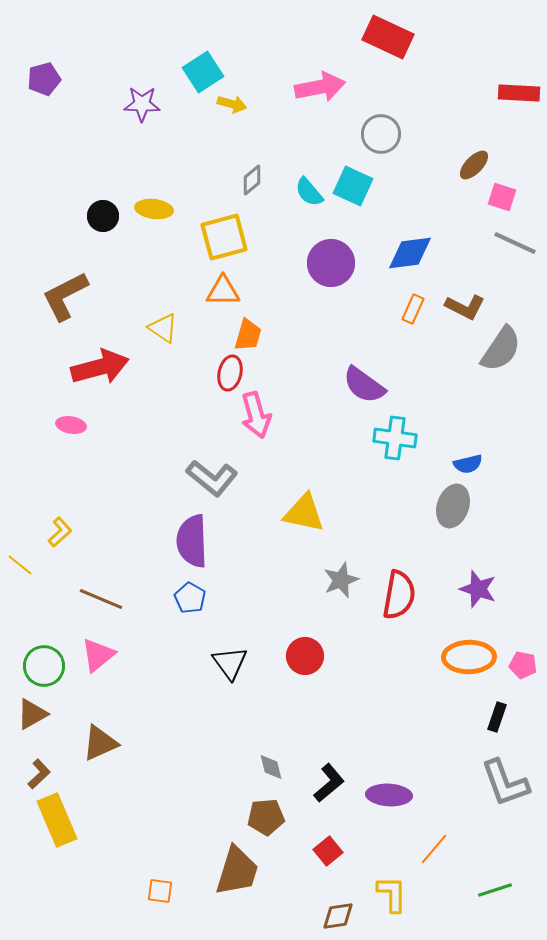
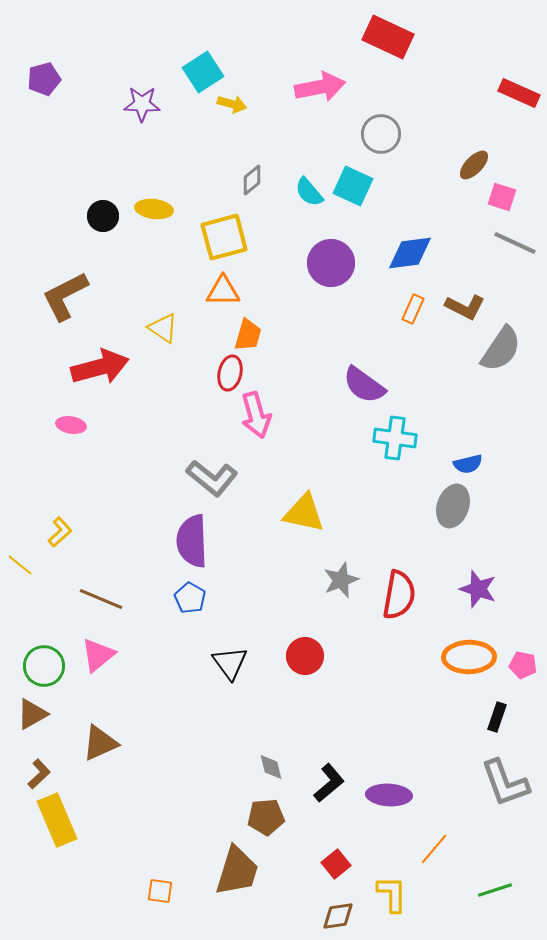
red rectangle at (519, 93): rotated 21 degrees clockwise
red square at (328, 851): moved 8 px right, 13 px down
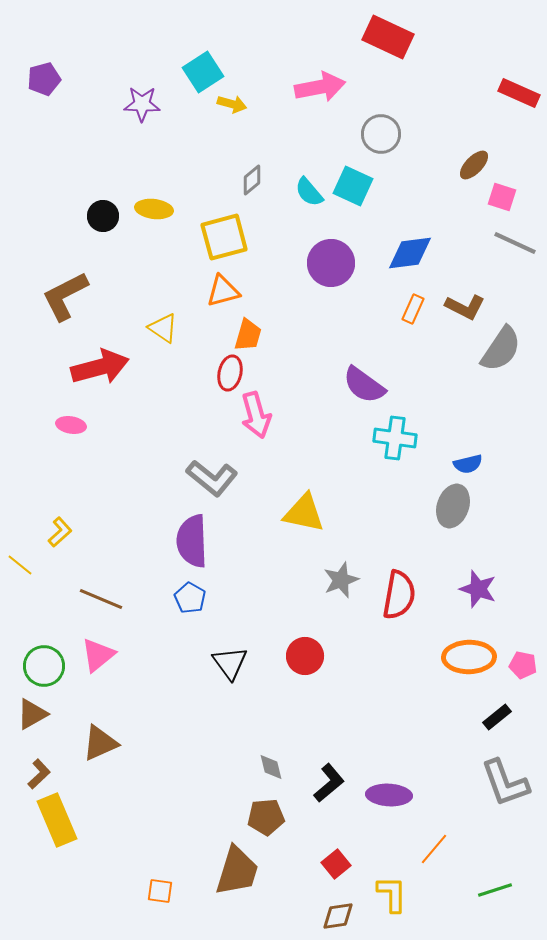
orange triangle at (223, 291): rotated 15 degrees counterclockwise
black rectangle at (497, 717): rotated 32 degrees clockwise
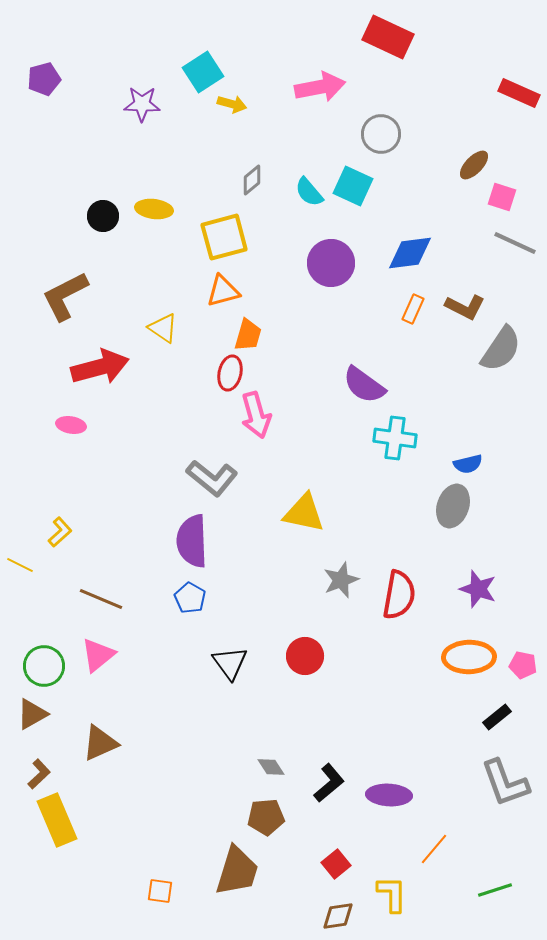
yellow line at (20, 565): rotated 12 degrees counterclockwise
gray diamond at (271, 767): rotated 20 degrees counterclockwise
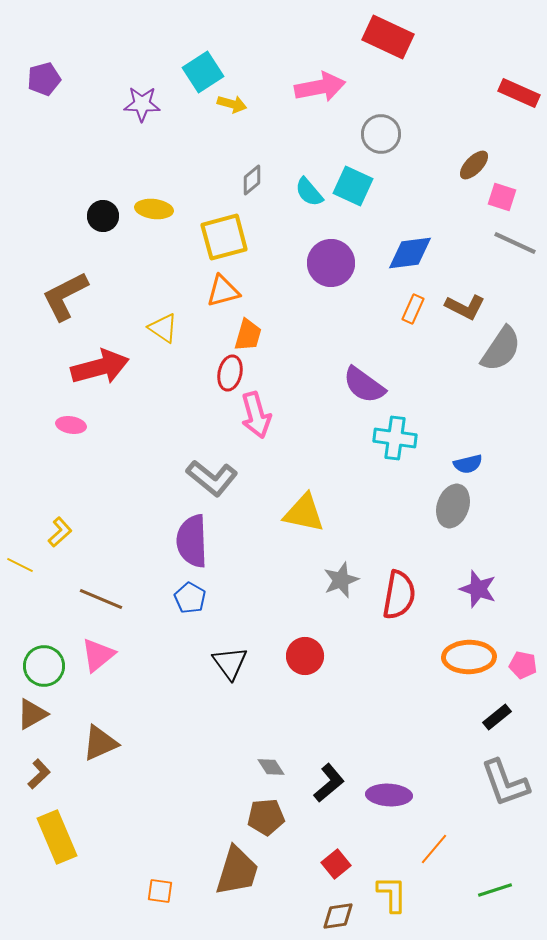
yellow rectangle at (57, 820): moved 17 px down
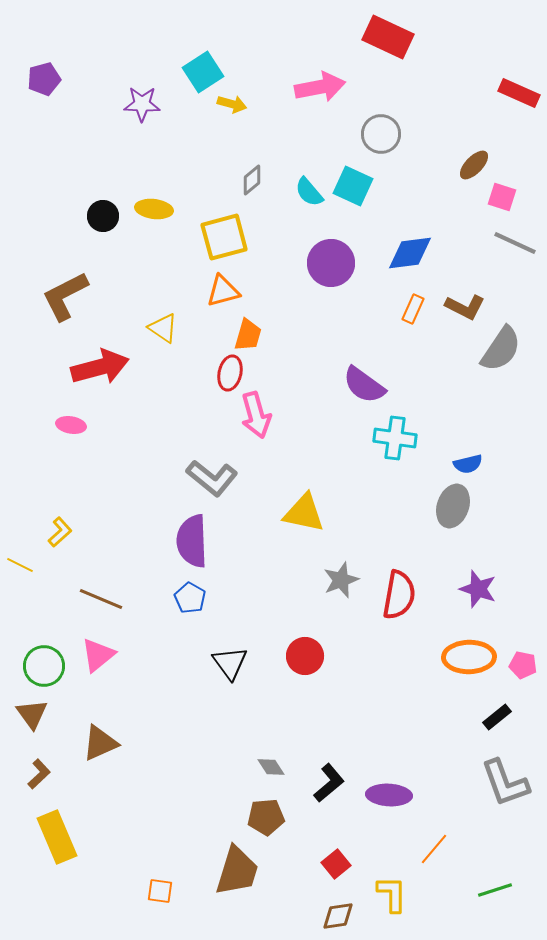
brown triangle at (32, 714): rotated 36 degrees counterclockwise
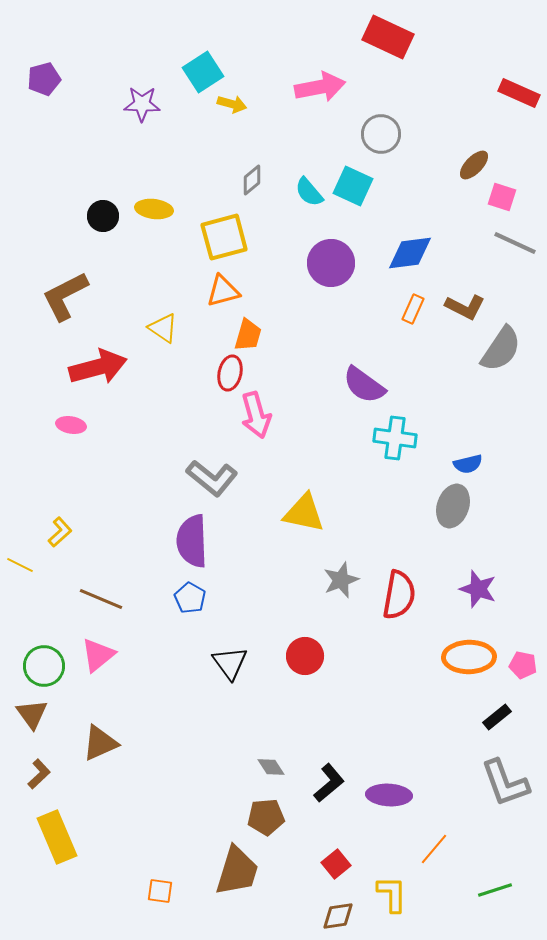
red arrow at (100, 367): moved 2 px left
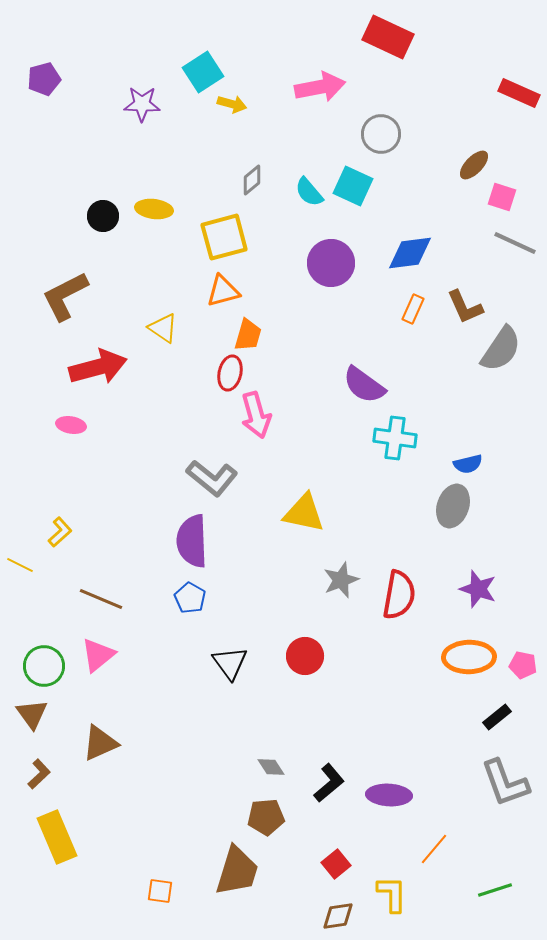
brown L-shape at (465, 307): rotated 39 degrees clockwise
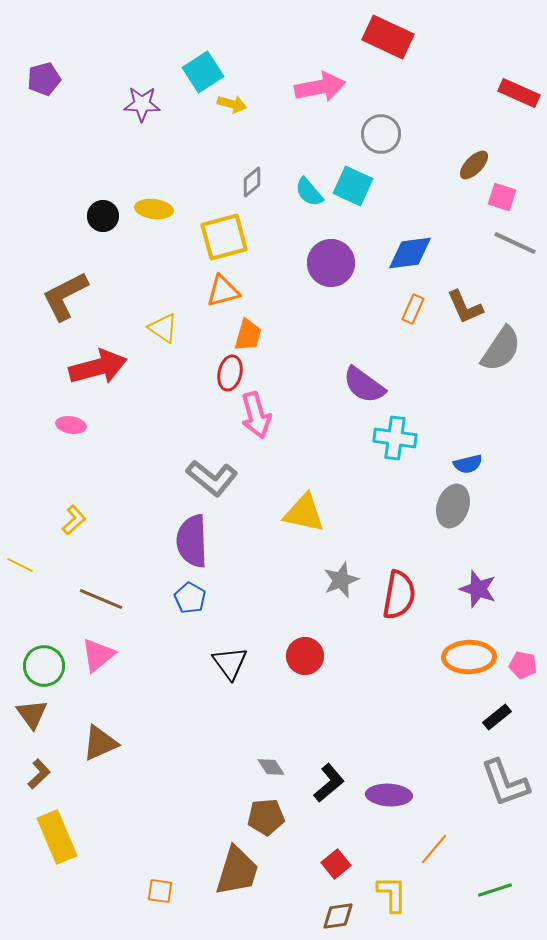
gray diamond at (252, 180): moved 2 px down
yellow L-shape at (60, 532): moved 14 px right, 12 px up
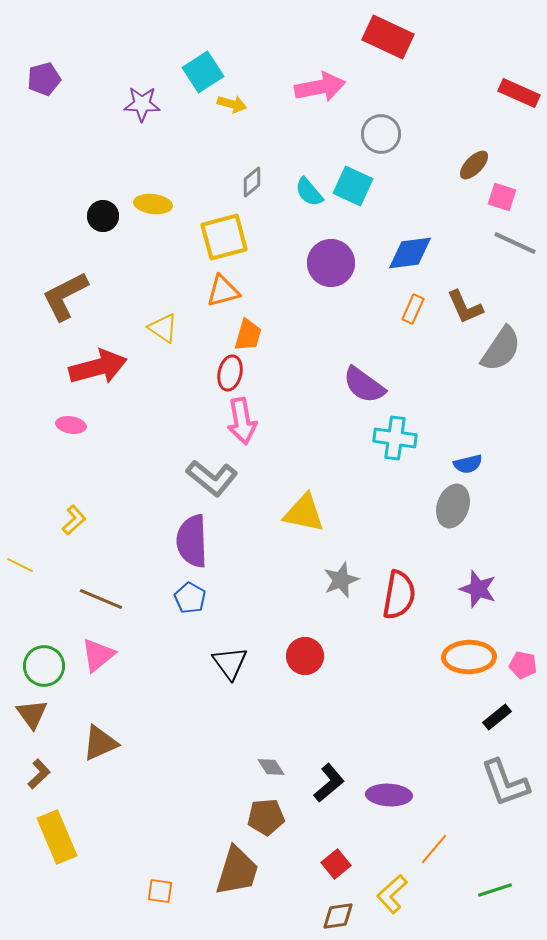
yellow ellipse at (154, 209): moved 1 px left, 5 px up
pink arrow at (256, 415): moved 14 px left, 6 px down; rotated 6 degrees clockwise
yellow L-shape at (392, 894): rotated 132 degrees counterclockwise
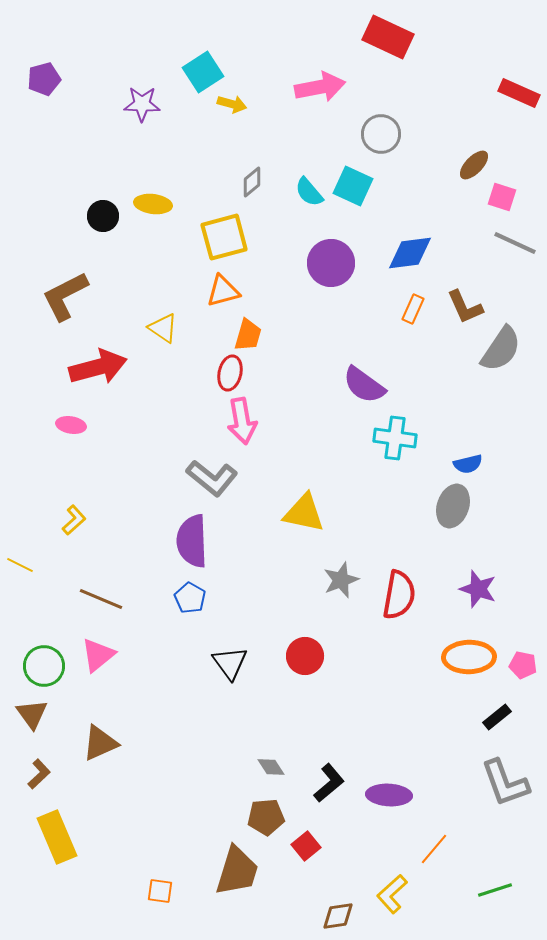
red square at (336, 864): moved 30 px left, 18 px up
